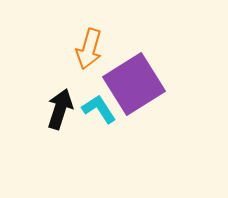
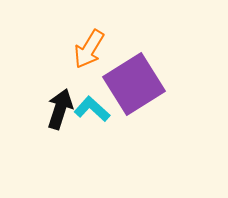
orange arrow: rotated 15 degrees clockwise
cyan L-shape: moved 7 px left; rotated 15 degrees counterclockwise
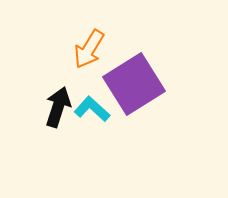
black arrow: moved 2 px left, 2 px up
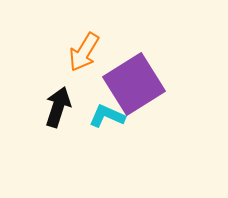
orange arrow: moved 5 px left, 3 px down
cyan L-shape: moved 15 px right, 7 px down; rotated 18 degrees counterclockwise
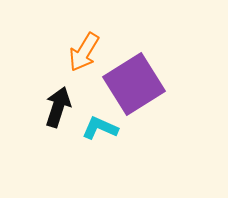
cyan L-shape: moved 7 px left, 12 px down
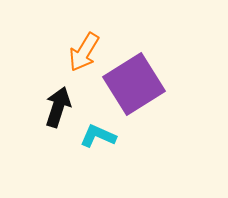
cyan L-shape: moved 2 px left, 8 px down
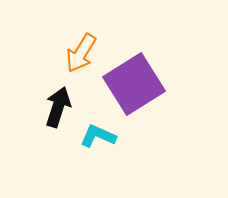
orange arrow: moved 3 px left, 1 px down
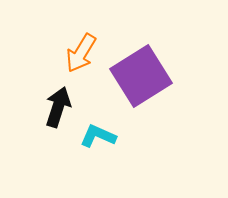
purple square: moved 7 px right, 8 px up
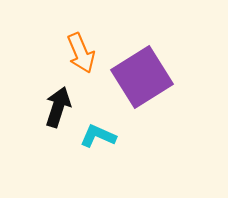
orange arrow: rotated 54 degrees counterclockwise
purple square: moved 1 px right, 1 px down
